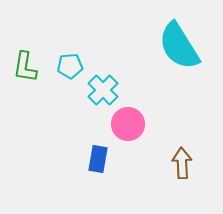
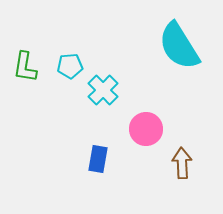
pink circle: moved 18 px right, 5 px down
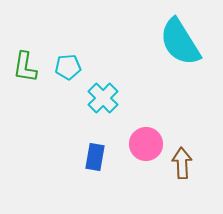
cyan semicircle: moved 1 px right, 4 px up
cyan pentagon: moved 2 px left, 1 px down
cyan cross: moved 8 px down
pink circle: moved 15 px down
blue rectangle: moved 3 px left, 2 px up
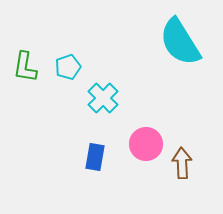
cyan pentagon: rotated 15 degrees counterclockwise
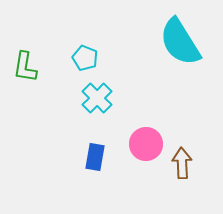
cyan pentagon: moved 17 px right, 9 px up; rotated 30 degrees counterclockwise
cyan cross: moved 6 px left
